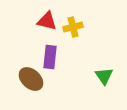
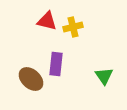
purple rectangle: moved 6 px right, 7 px down
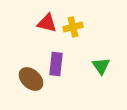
red triangle: moved 2 px down
green triangle: moved 3 px left, 10 px up
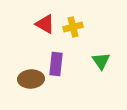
red triangle: moved 2 px left, 1 px down; rotated 15 degrees clockwise
green triangle: moved 5 px up
brown ellipse: rotated 45 degrees counterclockwise
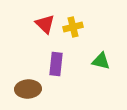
red triangle: rotated 15 degrees clockwise
green triangle: rotated 42 degrees counterclockwise
brown ellipse: moved 3 px left, 10 px down
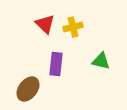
brown ellipse: rotated 50 degrees counterclockwise
